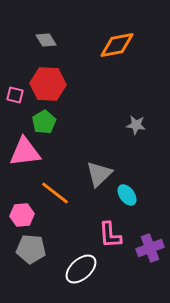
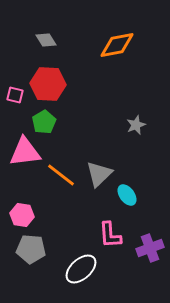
gray star: rotated 30 degrees counterclockwise
orange line: moved 6 px right, 18 px up
pink hexagon: rotated 15 degrees clockwise
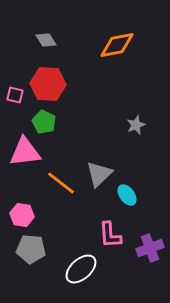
green pentagon: rotated 15 degrees counterclockwise
orange line: moved 8 px down
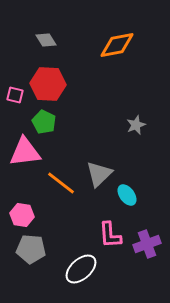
purple cross: moved 3 px left, 4 px up
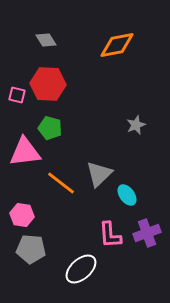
pink square: moved 2 px right
green pentagon: moved 6 px right, 6 px down; rotated 10 degrees counterclockwise
purple cross: moved 11 px up
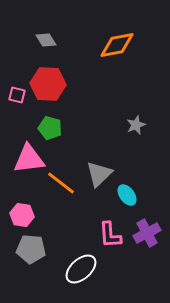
pink triangle: moved 4 px right, 7 px down
purple cross: rotated 8 degrees counterclockwise
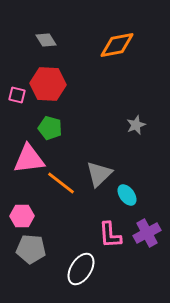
pink hexagon: moved 1 px down; rotated 10 degrees counterclockwise
white ellipse: rotated 16 degrees counterclockwise
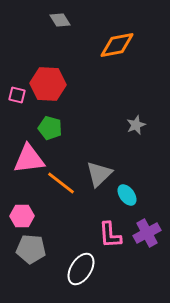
gray diamond: moved 14 px right, 20 px up
